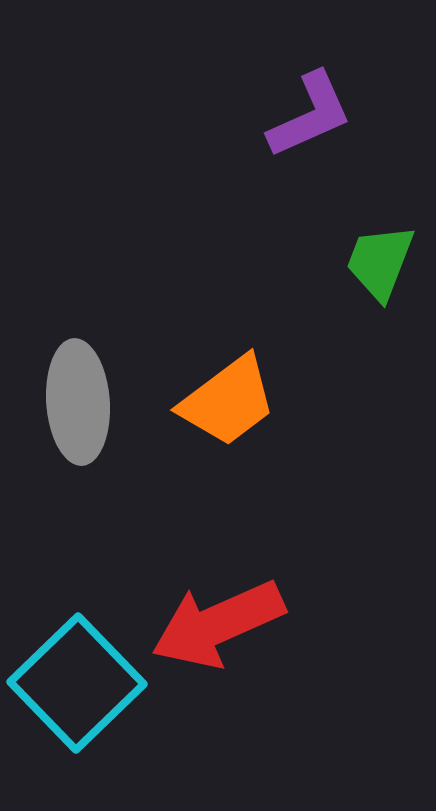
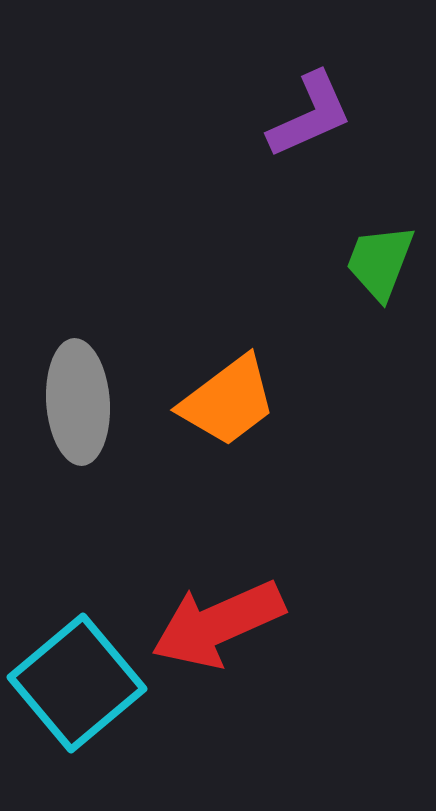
cyan square: rotated 4 degrees clockwise
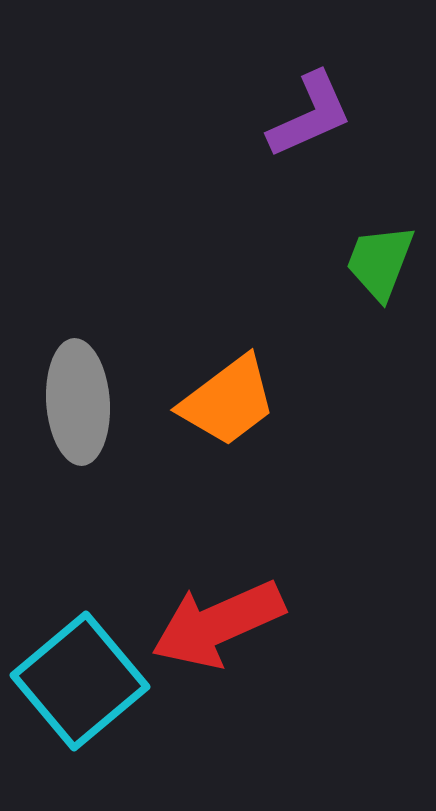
cyan square: moved 3 px right, 2 px up
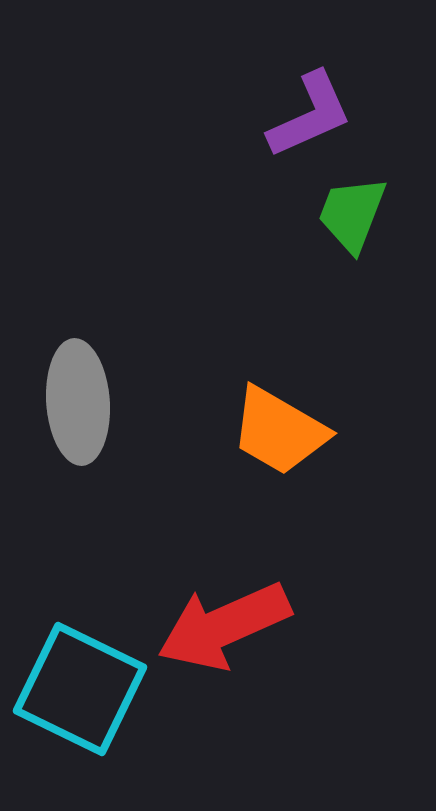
green trapezoid: moved 28 px left, 48 px up
orange trapezoid: moved 51 px right, 30 px down; rotated 67 degrees clockwise
red arrow: moved 6 px right, 2 px down
cyan square: moved 8 px down; rotated 24 degrees counterclockwise
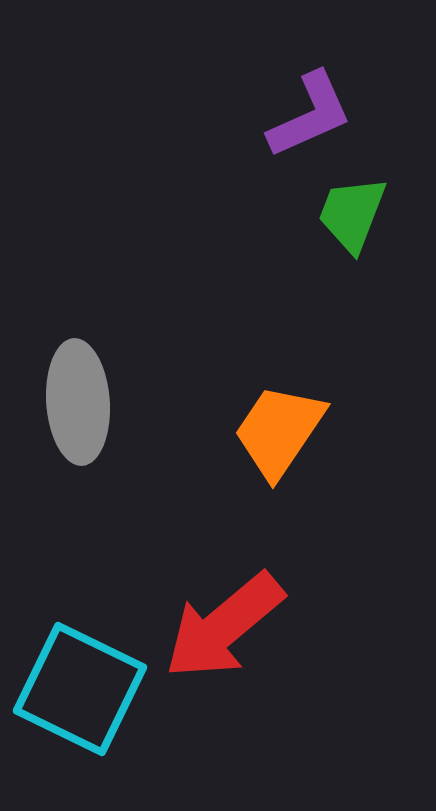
orange trapezoid: rotated 94 degrees clockwise
red arrow: rotated 16 degrees counterclockwise
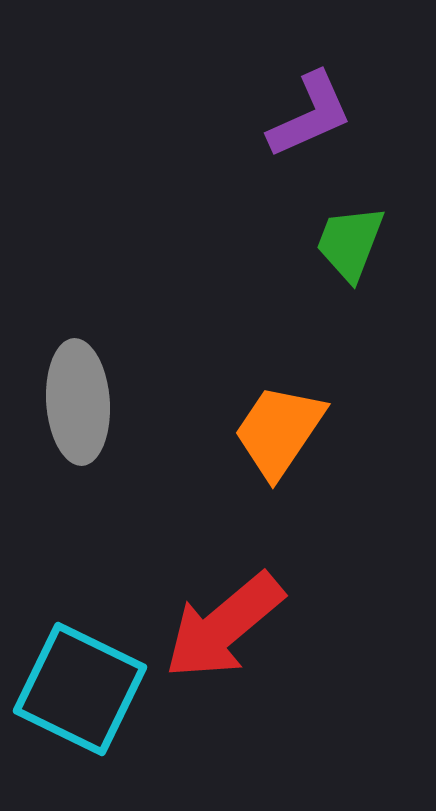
green trapezoid: moved 2 px left, 29 px down
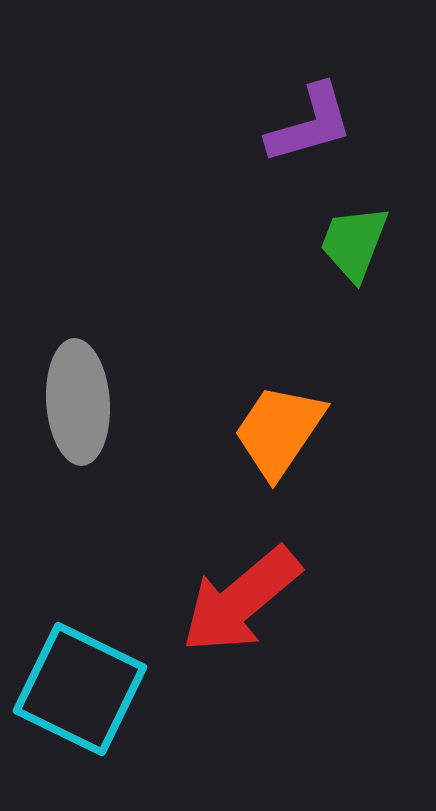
purple L-shape: moved 9 px down; rotated 8 degrees clockwise
green trapezoid: moved 4 px right
red arrow: moved 17 px right, 26 px up
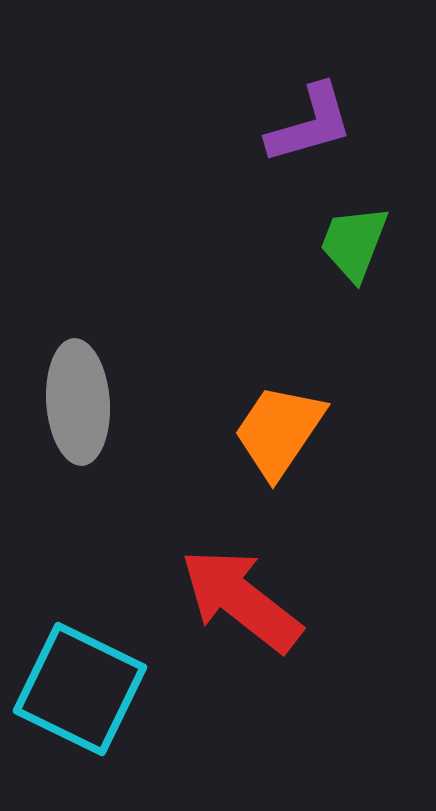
red arrow: rotated 78 degrees clockwise
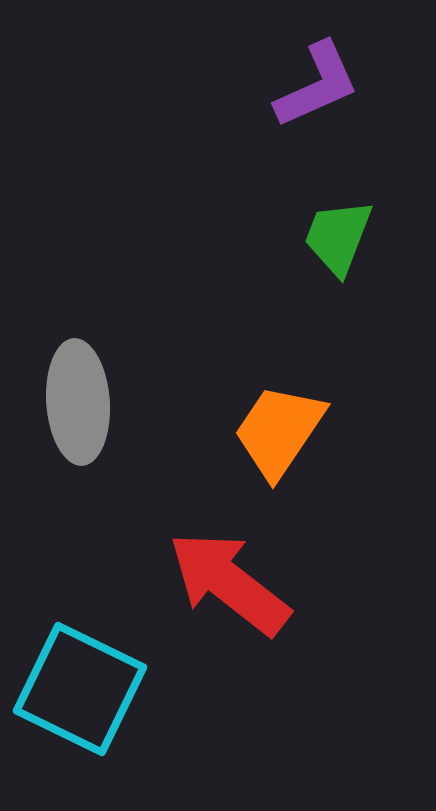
purple L-shape: moved 7 px right, 39 px up; rotated 8 degrees counterclockwise
green trapezoid: moved 16 px left, 6 px up
red arrow: moved 12 px left, 17 px up
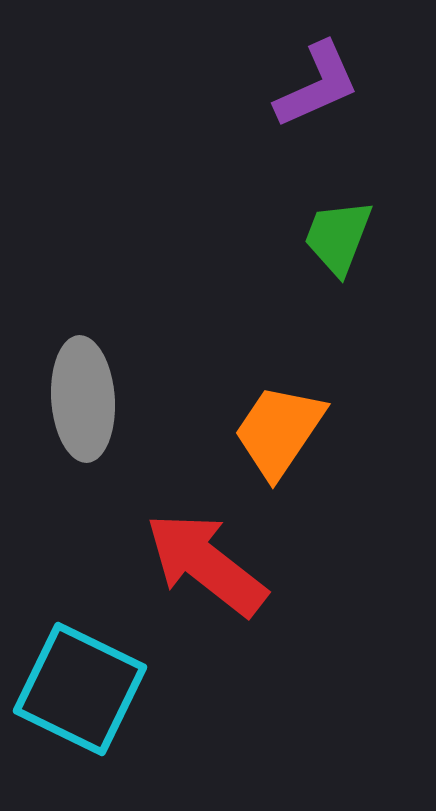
gray ellipse: moved 5 px right, 3 px up
red arrow: moved 23 px left, 19 px up
